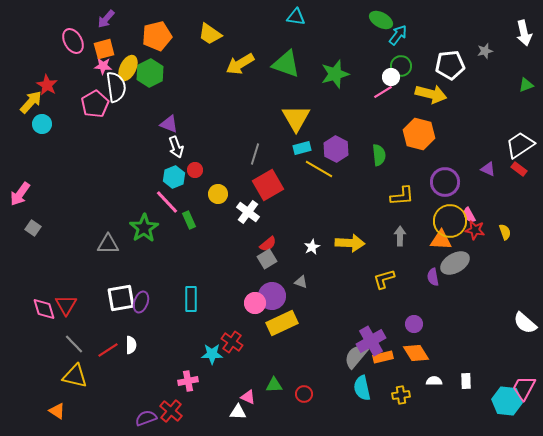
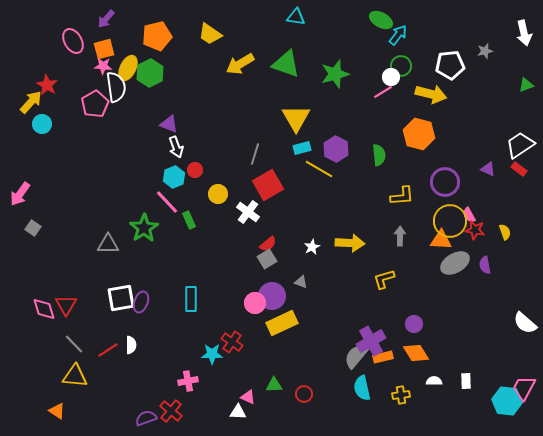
purple semicircle at (433, 277): moved 52 px right, 12 px up
yellow triangle at (75, 376): rotated 8 degrees counterclockwise
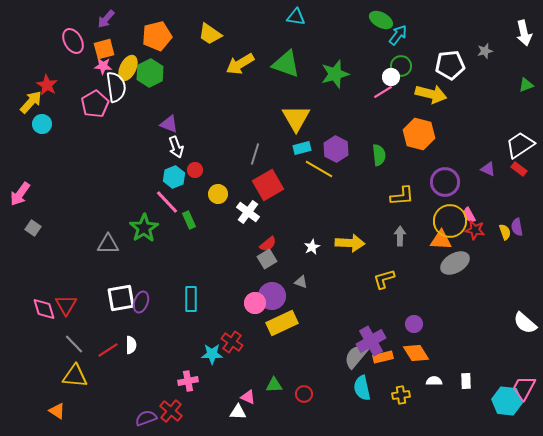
purple semicircle at (485, 265): moved 32 px right, 38 px up
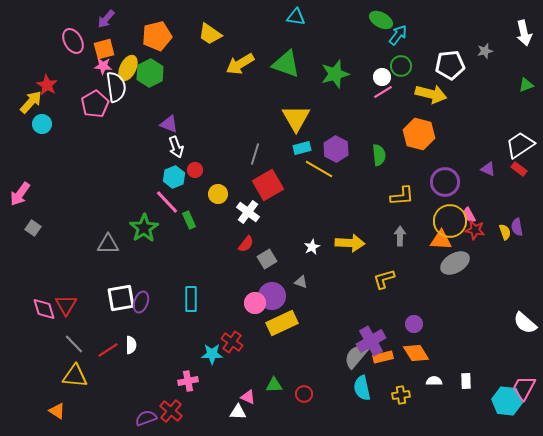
white circle at (391, 77): moved 9 px left
red semicircle at (268, 244): moved 22 px left; rotated 12 degrees counterclockwise
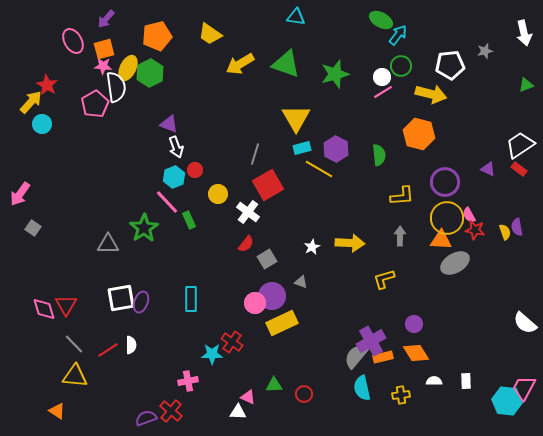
yellow circle at (450, 221): moved 3 px left, 3 px up
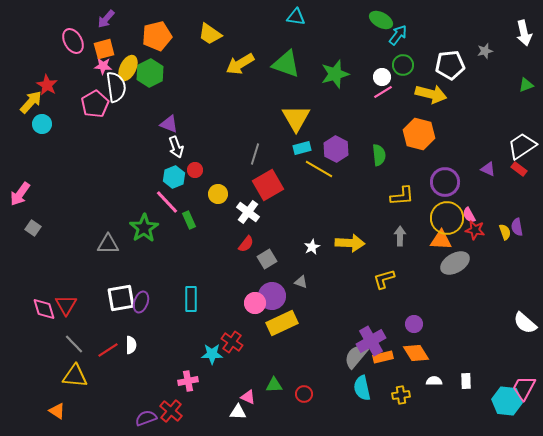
green circle at (401, 66): moved 2 px right, 1 px up
white trapezoid at (520, 145): moved 2 px right, 1 px down
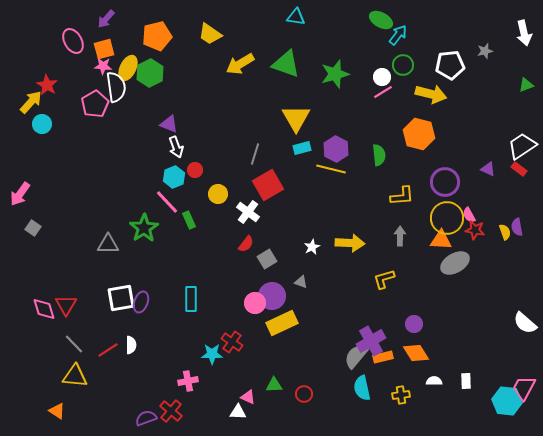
yellow line at (319, 169): moved 12 px right; rotated 16 degrees counterclockwise
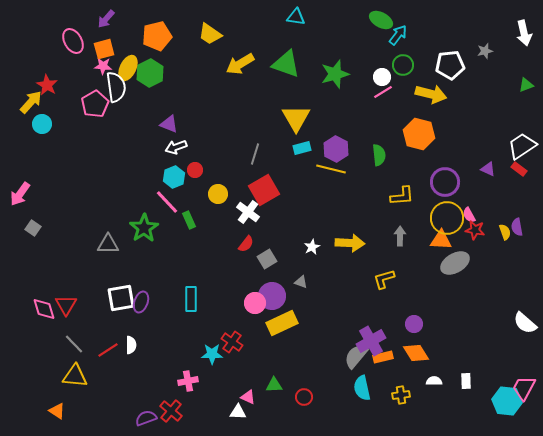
white arrow at (176, 147): rotated 90 degrees clockwise
red square at (268, 185): moved 4 px left, 5 px down
red circle at (304, 394): moved 3 px down
